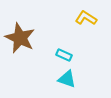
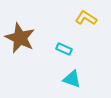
cyan rectangle: moved 6 px up
cyan triangle: moved 5 px right
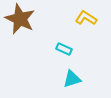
brown star: moved 19 px up
cyan triangle: rotated 36 degrees counterclockwise
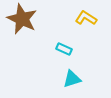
brown star: moved 2 px right
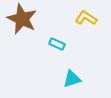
cyan rectangle: moved 7 px left, 5 px up
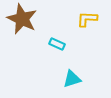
yellow L-shape: moved 1 px right, 1 px down; rotated 30 degrees counterclockwise
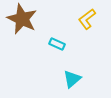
yellow L-shape: rotated 40 degrees counterclockwise
cyan triangle: rotated 24 degrees counterclockwise
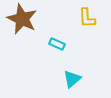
yellow L-shape: moved 1 px up; rotated 55 degrees counterclockwise
